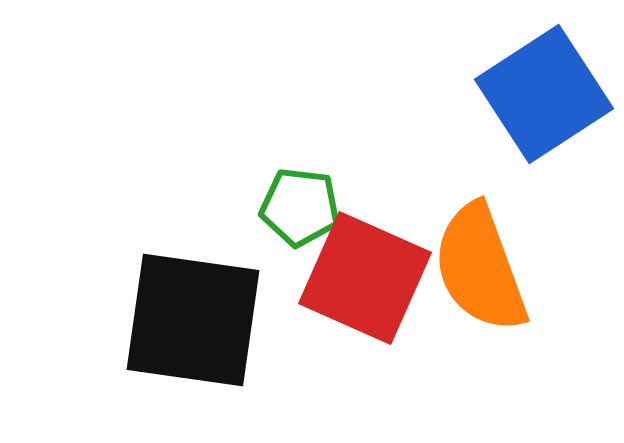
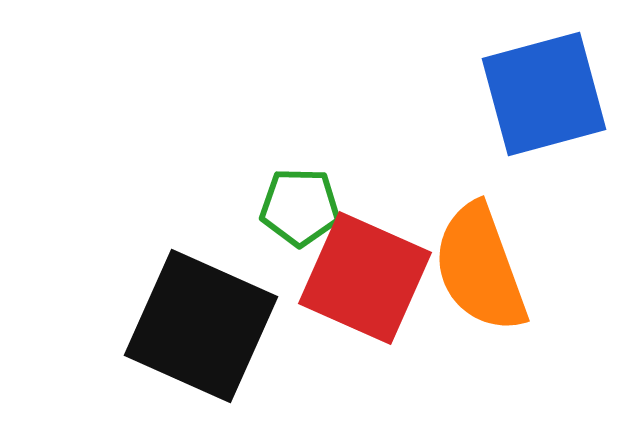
blue square: rotated 18 degrees clockwise
green pentagon: rotated 6 degrees counterclockwise
black square: moved 8 px right, 6 px down; rotated 16 degrees clockwise
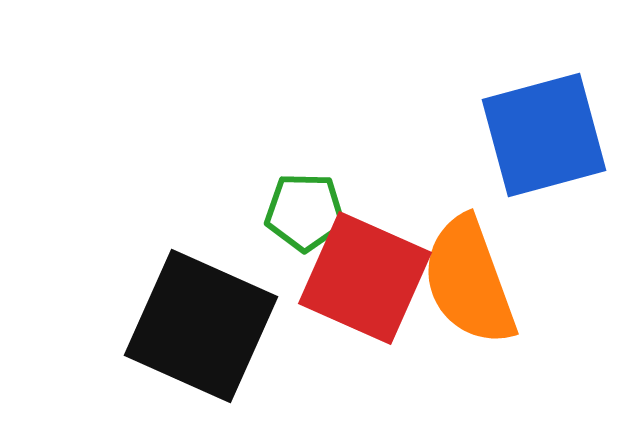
blue square: moved 41 px down
green pentagon: moved 5 px right, 5 px down
orange semicircle: moved 11 px left, 13 px down
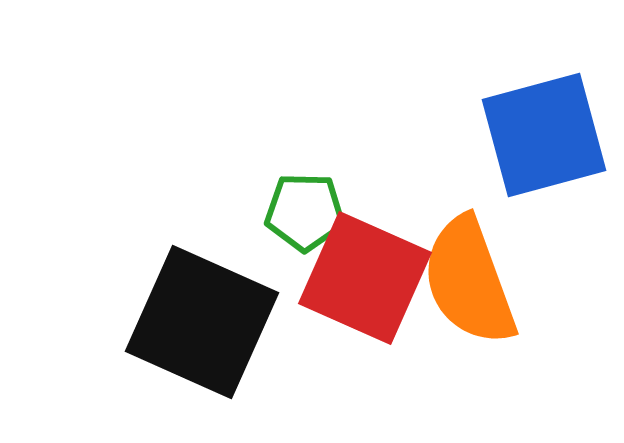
black square: moved 1 px right, 4 px up
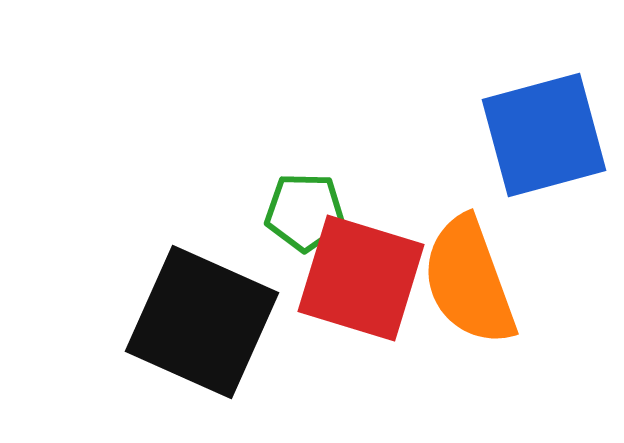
red square: moved 4 px left; rotated 7 degrees counterclockwise
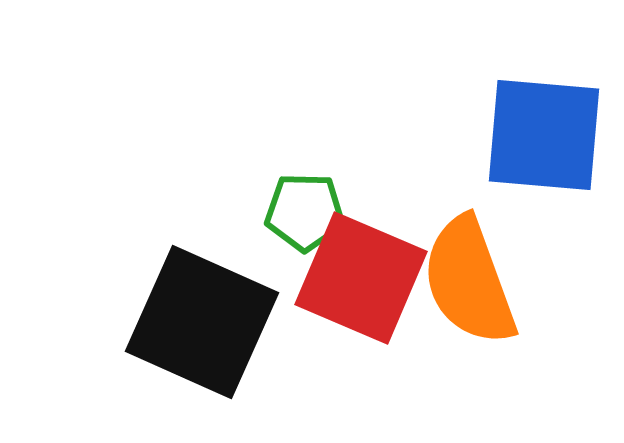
blue square: rotated 20 degrees clockwise
red square: rotated 6 degrees clockwise
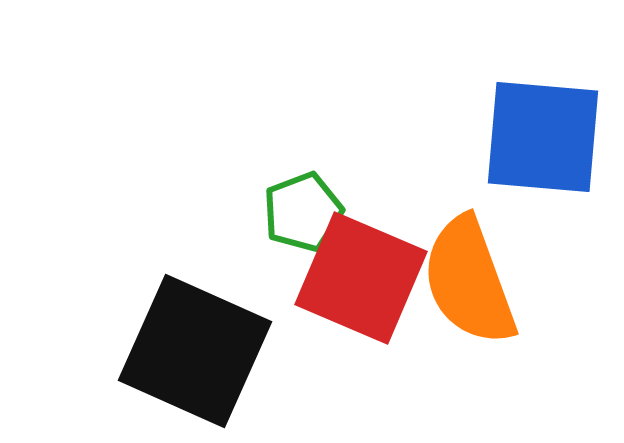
blue square: moved 1 px left, 2 px down
green pentagon: moved 2 px left; rotated 22 degrees counterclockwise
black square: moved 7 px left, 29 px down
